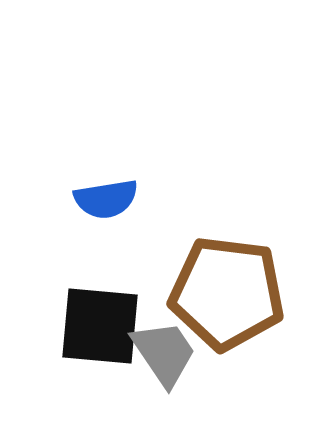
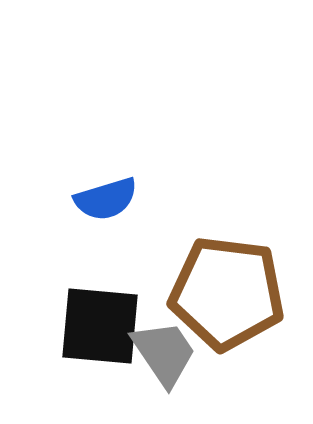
blue semicircle: rotated 8 degrees counterclockwise
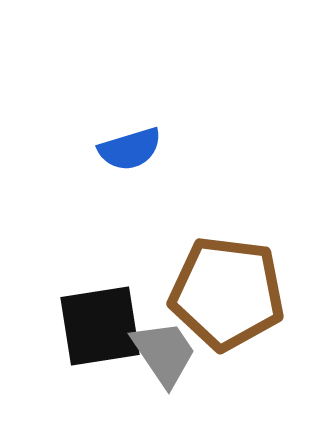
blue semicircle: moved 24 px right, 50 px up
black square: rotated 14 degrees counterclockwise
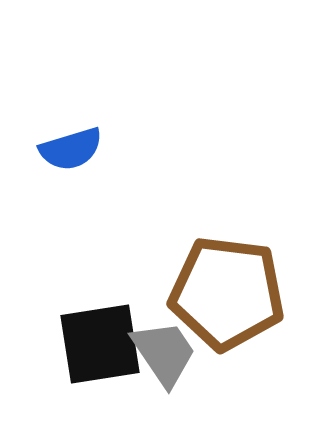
blue semicircle: moved 59 px left
black square: moved 18 px down
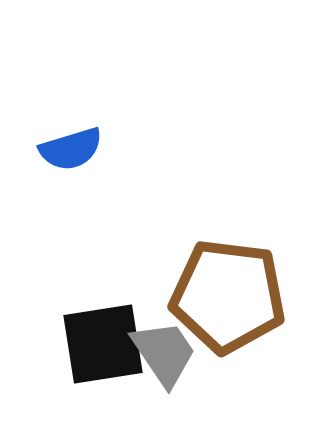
brown pentagon: moved 1 px right, 3 px down
black square: moved 3 px right
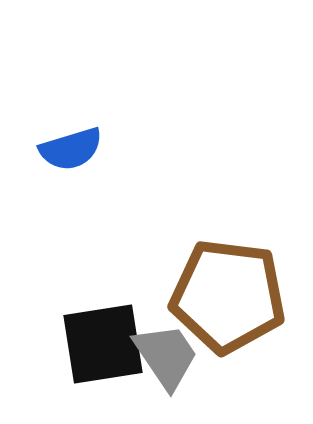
gray trapezoid: moved 2 px right, 3 px down
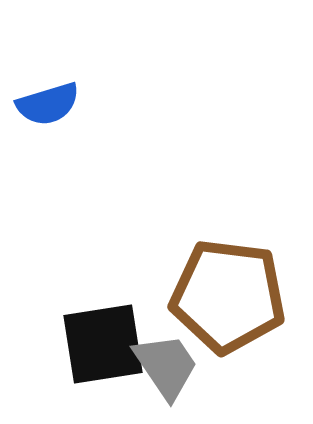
blue semicircle: moved 23 px left, 45 px up
gray trapezoid: moved 10 px down
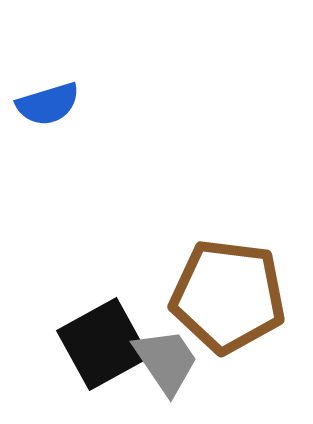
black square: rotated 20 degrees counterclockwise
gray trapezoid: moved 5 px up
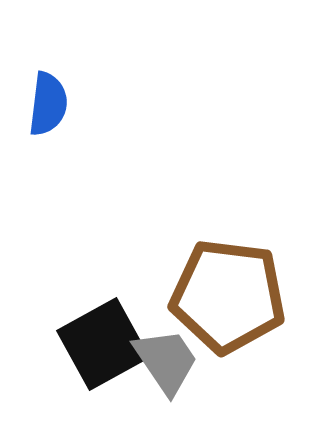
blue semicircle: rotated 66 degrees counterclockwise
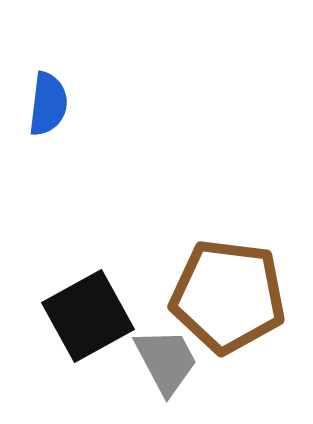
black square: moved 15 px left, 28 px up
gray trapezoid: rotated 6 degrees clockwise
